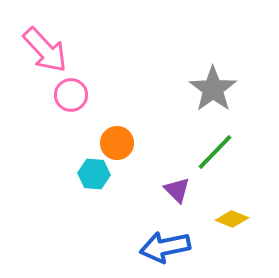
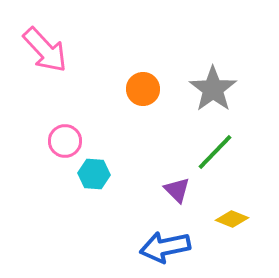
pink circle: moved 6 px left, 46 px down
orange circle: moved 26 px right, 54 px up
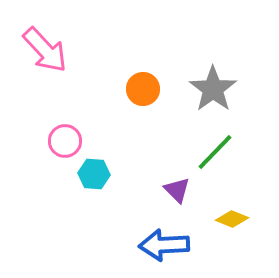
blue arrow: moved 1 px left, 2 px up; rotated 9 degrees clockwise
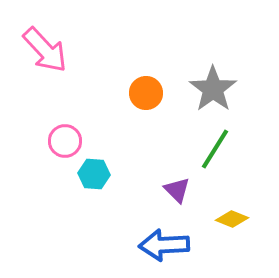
orange circle: moved 3 px right, 4 px down
green line: moved 3 px up; rotated 12 degrees counterclockwise
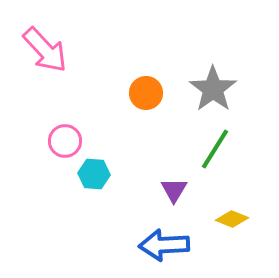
purple triangle: moved 3 px left; rotated 16 degrees clockwise
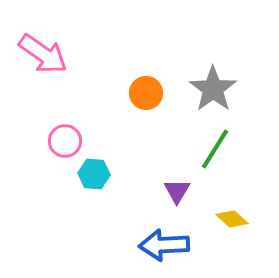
pink arrow: moved 2 px left, 4 px down; rotated 12 degrees counterclockwise
purple triangle: moved 3 px right, 1 px down
yellow diamond: rotated 20 degrees clockwise
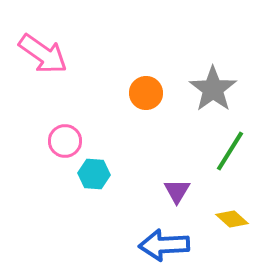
green line: moved 15 px right, 2 px down
